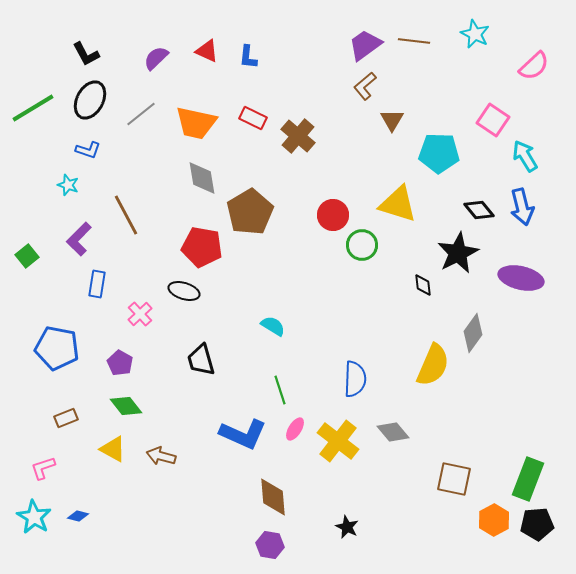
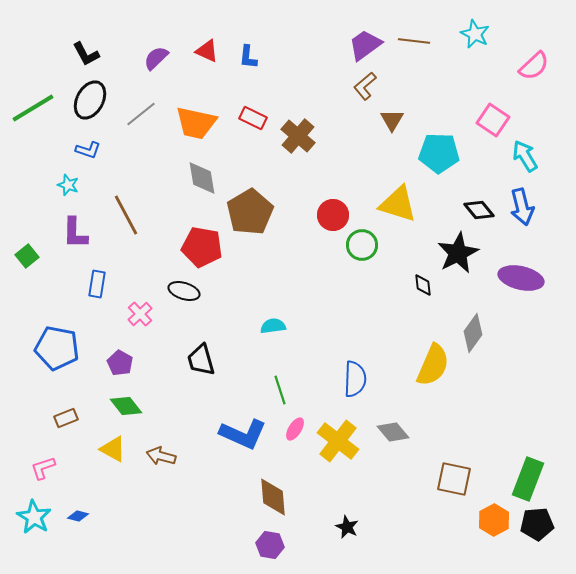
purple L-shape at (79, 239): moved 4 px left, 6 px up; rotated 44 degrees counterclockwise
cyan semicircle at (273, 326): rotated 40 degrees counterclockwise
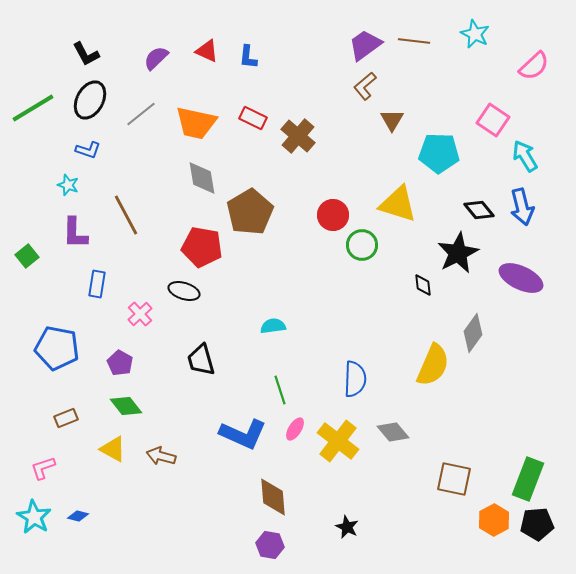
purple ellipse at (521, 278): rotated 12 degrees clockwise
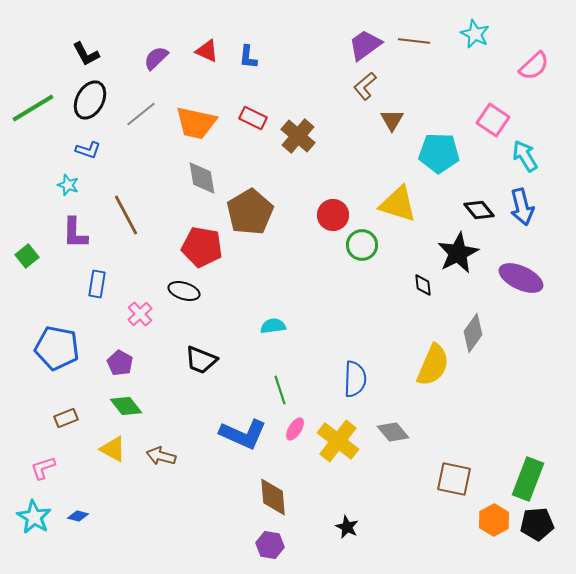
black trapezoid at (201, 360): rotated 52 degrees counterclockwise
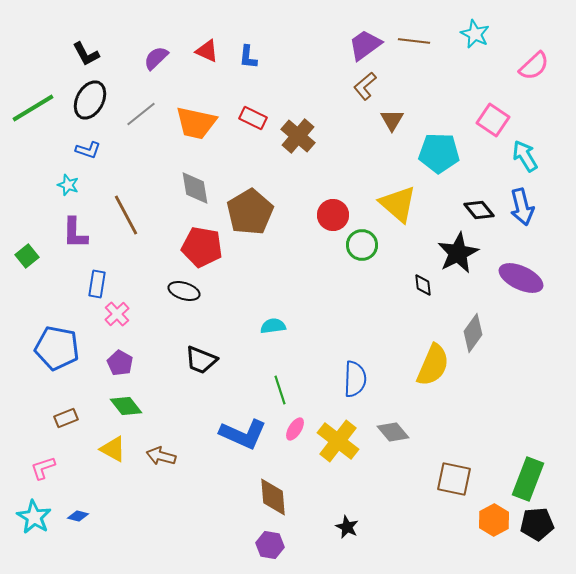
gray diamond at (202, 178): moved 7 px left, 10 px down
yellow triangle at (398, 204): rotated 24 degrees clockwise
pink cross at (140, 314): moved 23 px left
